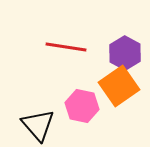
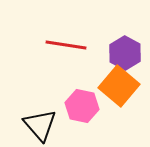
red line: moved 2 px up
orange square: rotated 15 degrees counterclockwise
black triangle: moved 2 px right
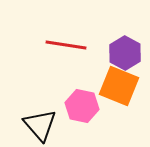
orange square: rotated 18 degrees counterclockwise
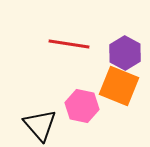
red line: moved 3 px right, 1 px up
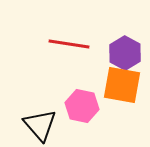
orange square: moved 3 px right, 1 px up; rotated 12 degrees counterclockwise
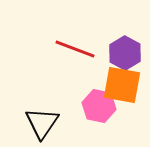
red line: moved 6 px right, 5 px down; rotated 12 degrees clockwise
pink hexagon: moved 17 px right
black triangle: moved 2 px right, 2 px up; rotated 15 degrees clockwise
